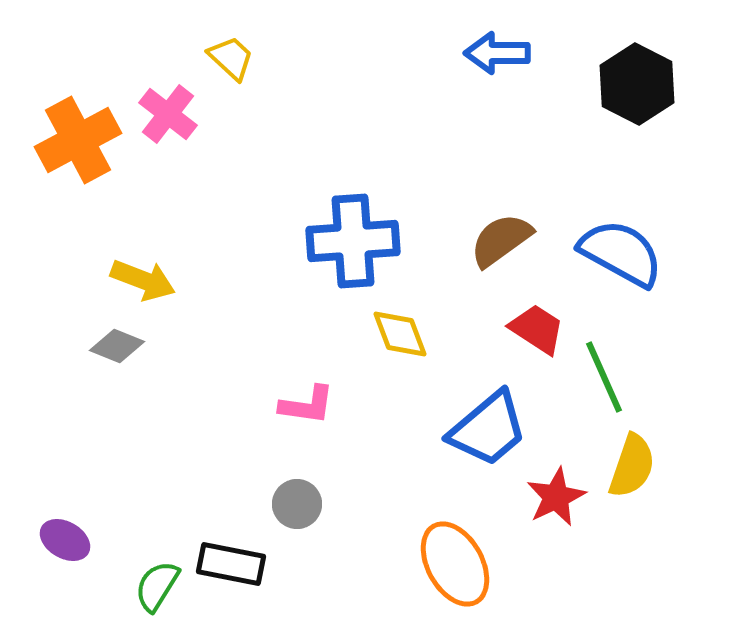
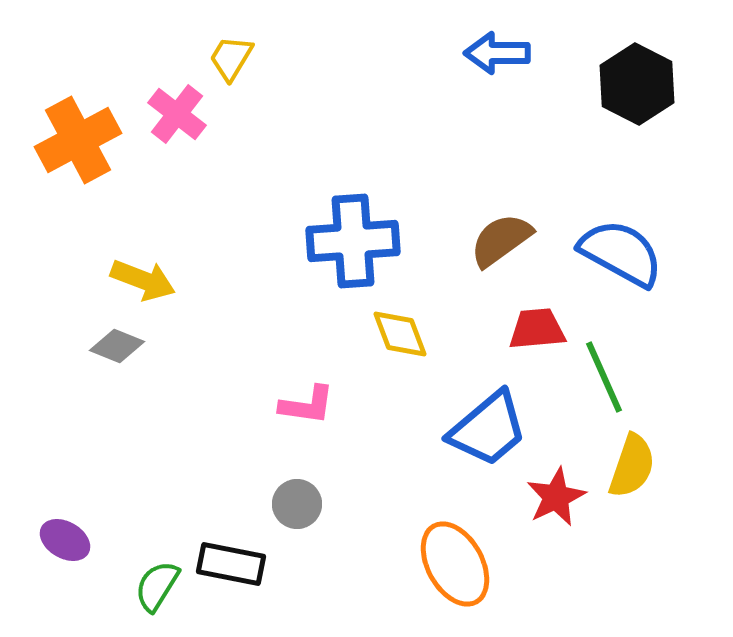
yellow trapezoid: rotated 102 degrees counterclockwise
pink cross: moved 9 px right
red trapezoid: rotated 38 degrees counterclockwise
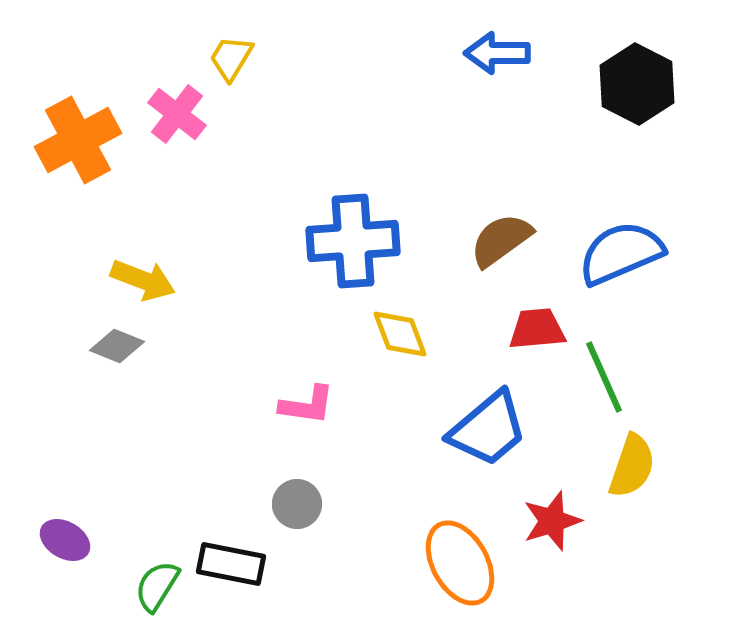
blue semicircle: rotated 52 degrees counterclockwise
red star: moved 4 px left, 24 px down; rotated 8 degrees clockwise
orange ellipse: moved 5 px right, 1 px up
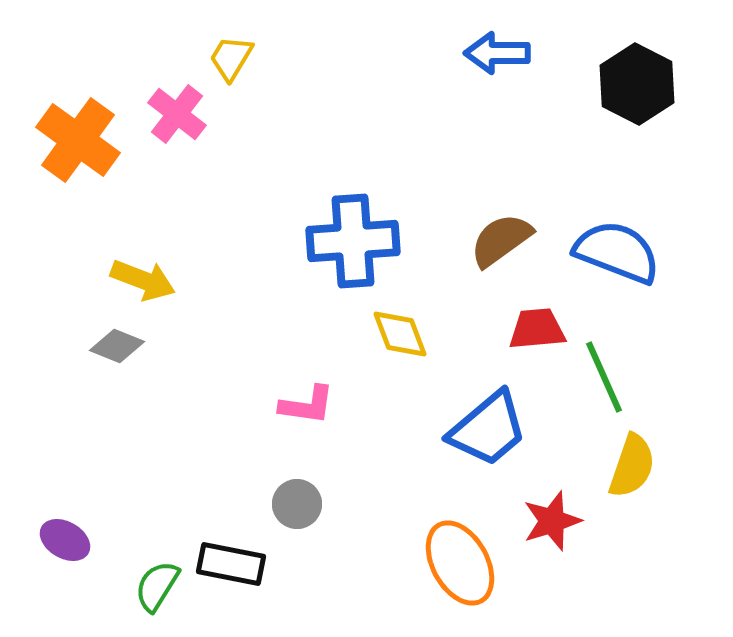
orange cross: rotated 26 degrees counterclockwise
blue semicircle: moved 4 px left, 1 px up; rotated 44 degrees clockwise
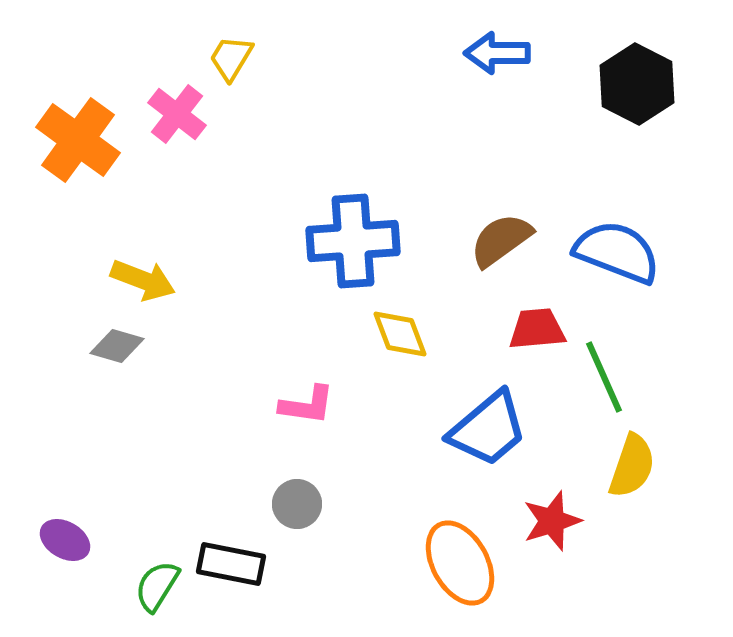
gray diamond: rotated 6 degrees counterclockwise
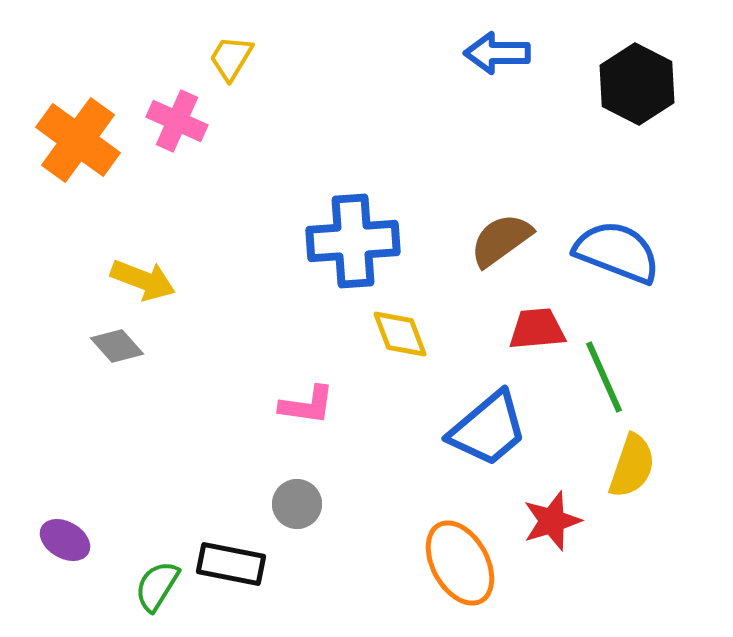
pink cross: moved 7 px down; rotated 14 degrees counterclockwise
gray diamond: rotated 32 degrees clockwise
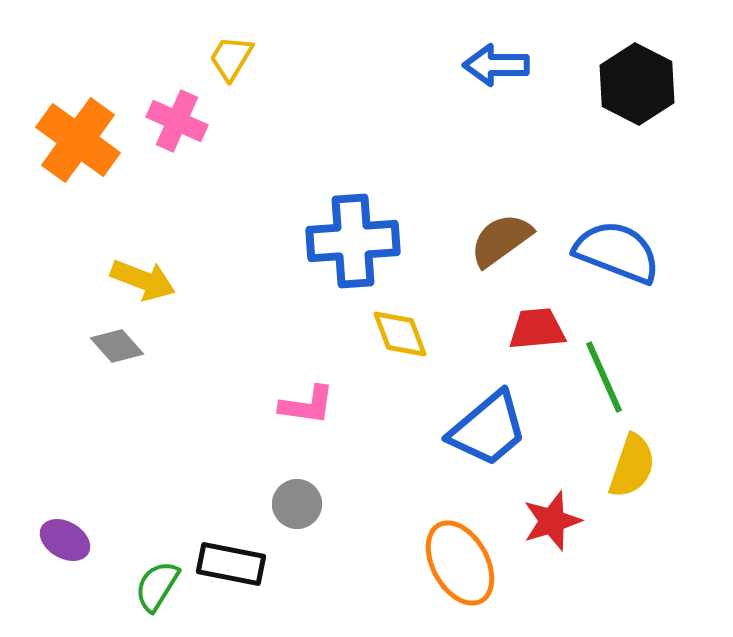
blue arrow: moved 1 px left, 12 px down
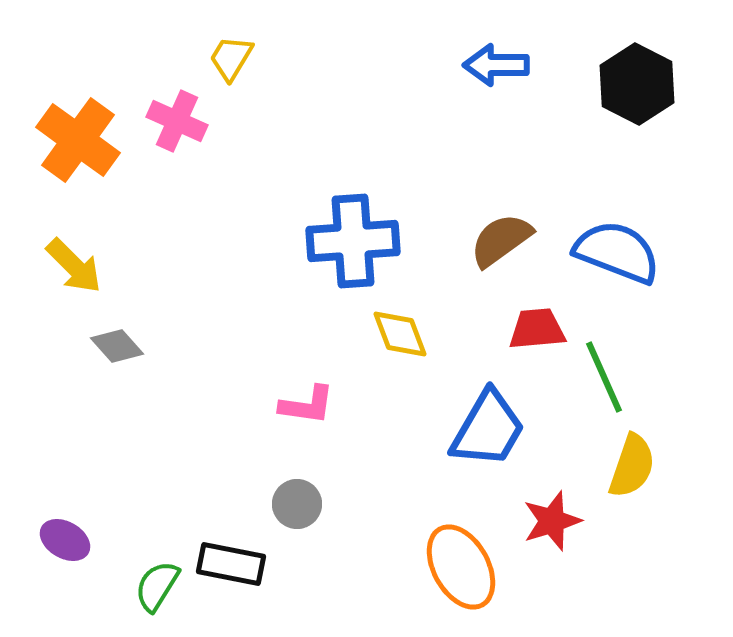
yellow arrow: moved 69 px left, 14 px up; rotated 24 degrees clockwise
blue trapezoid: rotated 20 degrees counterclockwise
orange ellipse: moved 1 px right, 4 px down
